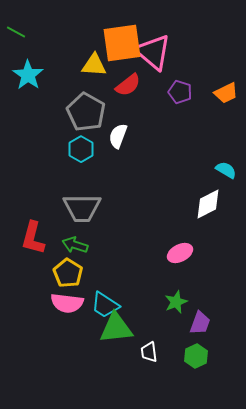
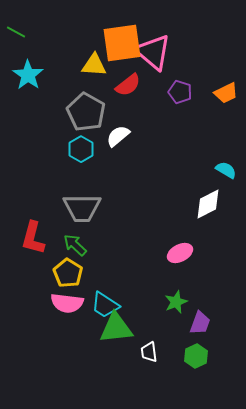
white semicircle: rotated 30 degrees clockwise
green arrow: rotated 25 degrees clockwise
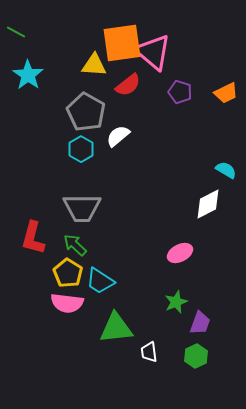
cyan trapezoid: moved 5 px left, 24 px up
